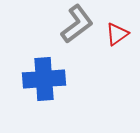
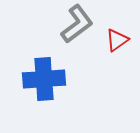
red triangle: moved 6 px down
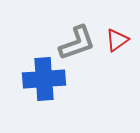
gray L-shape: moved 19 px down; rotated 18 degrees clockwise
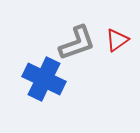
blue cross: rotated 30 degrees clockwise
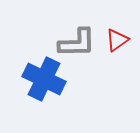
gray L-shape: rotated 18 degrees clockwise
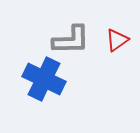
gray L-shape: moved 6 px left, 3 px up
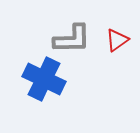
gray L-shape: moved 1 px right, 1 px up
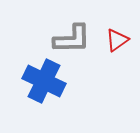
blue cross: moved 2 px down
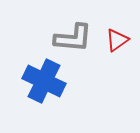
gray L-shape: moved 1 px right, 1 px up; rotated 6 degrees clockwise
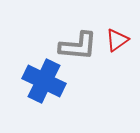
gray L-shape: moved 5 px right, 8 px down
